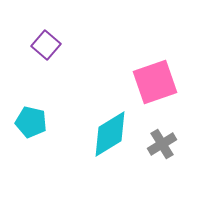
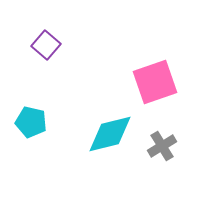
cyan diamond: rotated 18 degrees clockwise
gray cross: moved 2 px down
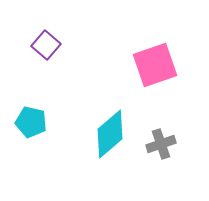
pink square: moved 17 px up
cyan diamond: rotated 27 degrees counterclockwise
gray cross: moved 1 px left, 2 px up; rotated 12 degrees clockwise
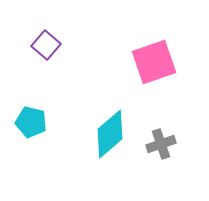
pink square: moved 1 px left, 3 px up
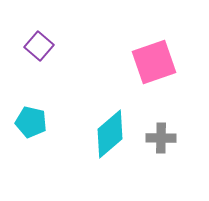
purple square: moved 7 px left, 1 px down
gray cross: moved 6 px up; rotated 20 degrees clockwise
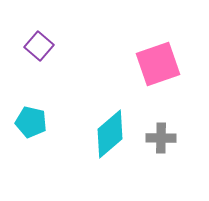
pink square: moved 4 px right, 2 px down
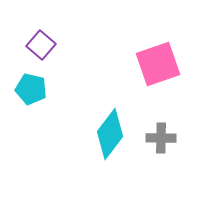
purple square: moved 2 px right, 1 px up
cyan pentagon: moved 33 px up
cyan diamond: rotated 12 degrees counterclockwise
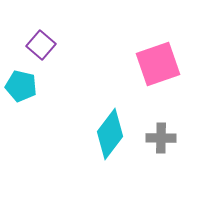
cyan pentagon: moved 10 px left, 3 px up
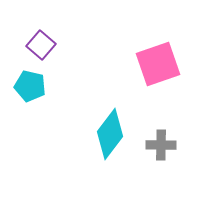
cyan pentagon: moved 9 px right
gray cross: moved 7 px down
